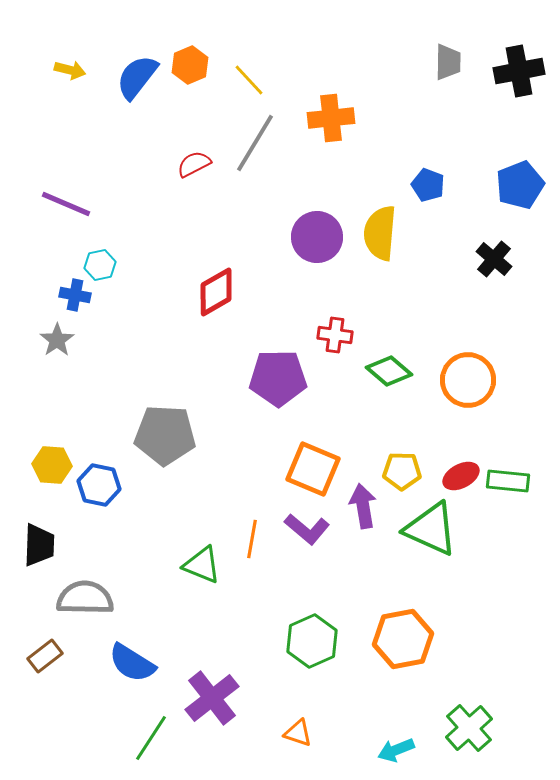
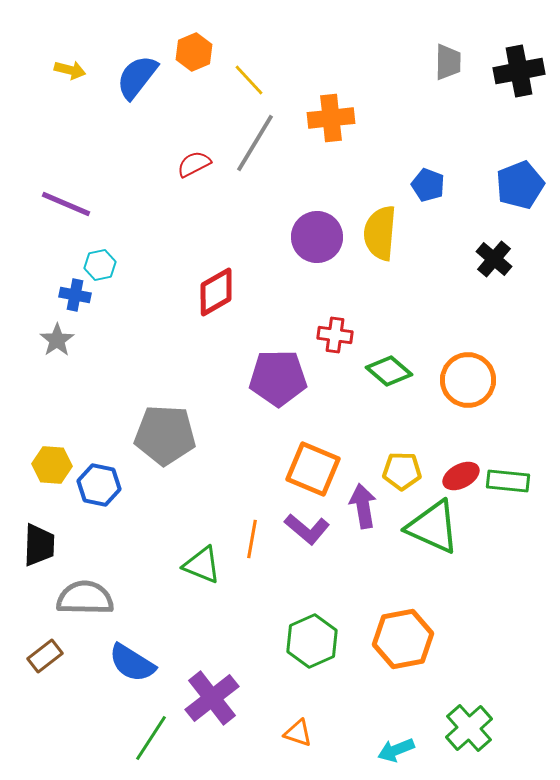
orange hexagon at (190, 65): moved 4 px right, 13 px up
green triangle at (431, 529): moved 2 px right, 2 px up
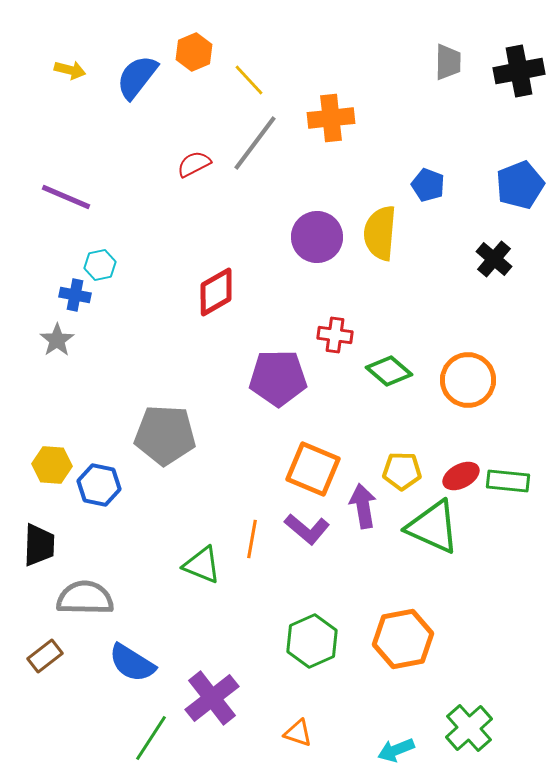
gray line at (255, 143): rotated 6 degrees clockwise
purple line at (66, 204): moved 7 px up
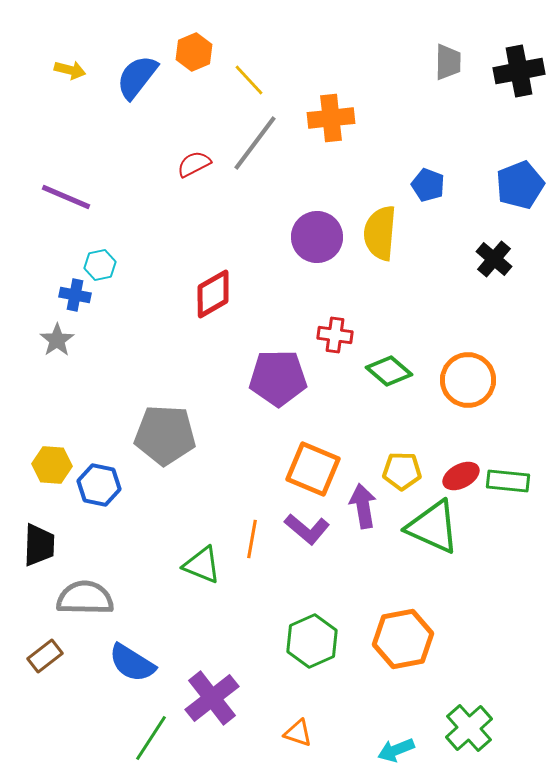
red diamond at (216, 292): moved 3 px left, 2 px down
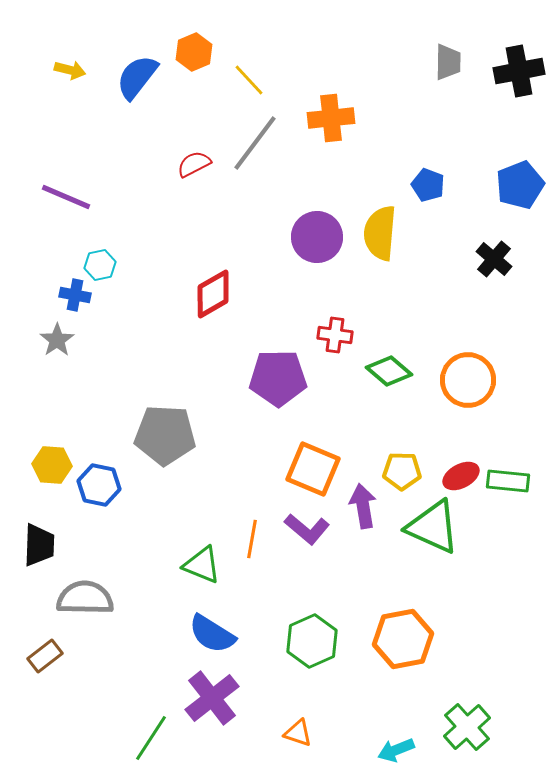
blue semicircle at (132, 663): moved 80 px right, 29 px up
green cross at (469, 728): moved 2 px left, 1 px up
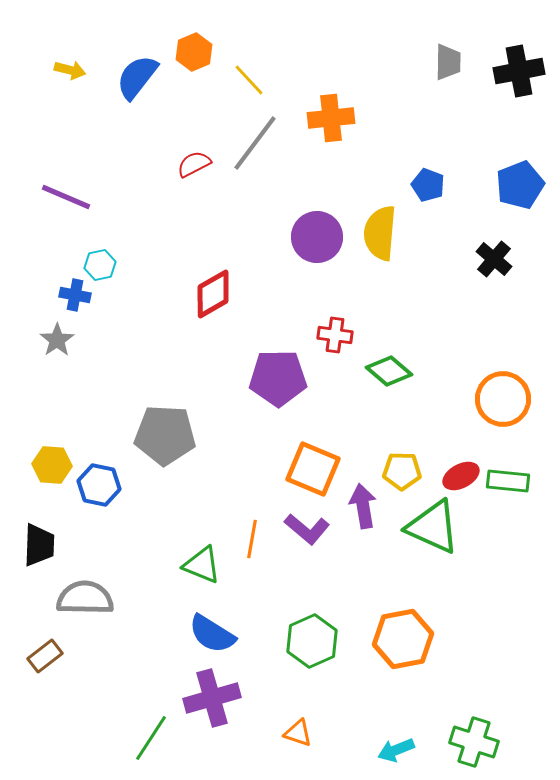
orange circle at (468, 380): moved 35 px right, 19 px down
purple cross at (212, 698): rotated 22 degrees clockwise
green cross at (467, 727): moved 7 px right, 15 px down; rotated 30 degrees counterclockwise
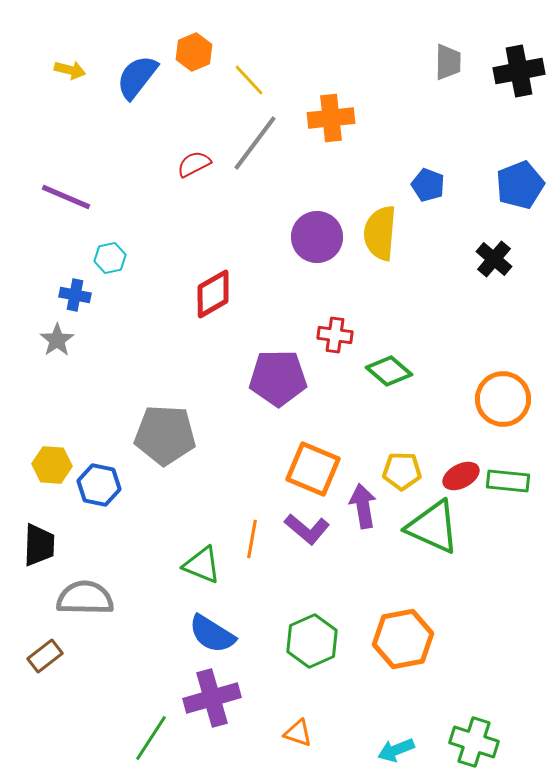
cyan hexagon at (100, 265): moved 10 px right, 7 px up
